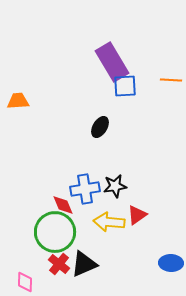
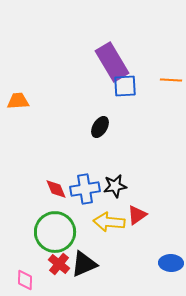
red diamond: moved 7 px left, 16 px up
pink diamond: moved 2 px up
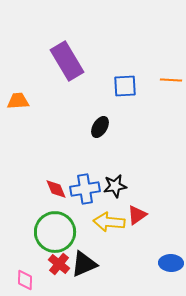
purple rectangle: moved 45 px left, 1 px up
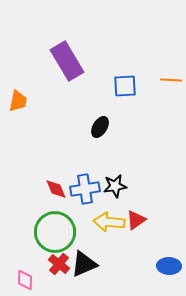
orange trapezoid: rotated 105 degrees clockwise
red triangle: moved 1 px left, 5 px down
blue ellipse: moved 2 px left, 3 px down
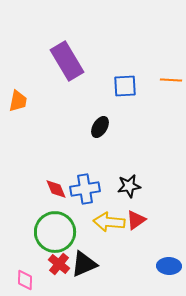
black star: moved 14 px right
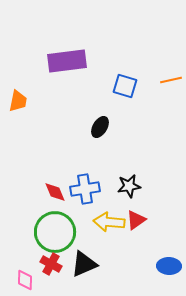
purple rectangle: rotated 66 degrees counterclockwise
orange line: rotated 15 degrees counterclockwise
blue square: rotated 20 degrees clockwise
red diamond: moved 1 px left, 3 px down
red cross: moved 8 px left; rotated 10 degrees counterclockwise
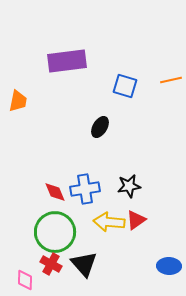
black triangle: rotated 48 degrees counterclockwise
